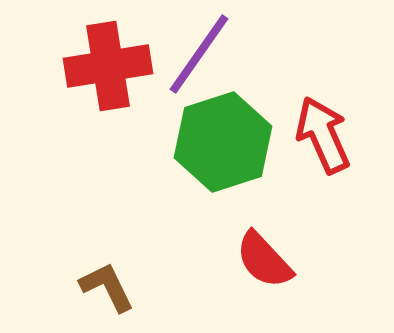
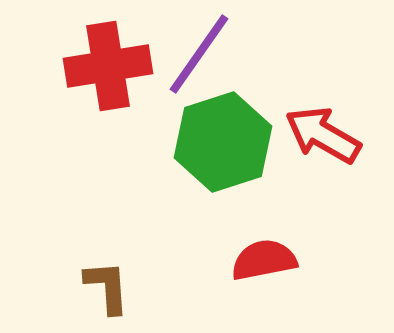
red arrow: rotated 36 degrees counterclockwise
red semicircle: rotated 122 degrees clockwise
brown L-shape: rotated 22 degrees clockwise
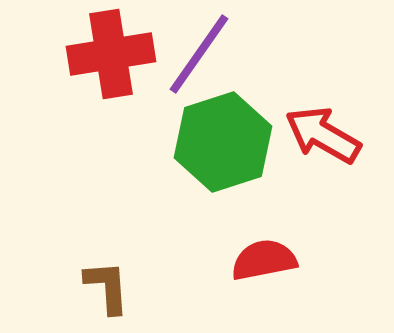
red cross: moved 3 px right, 12 px up
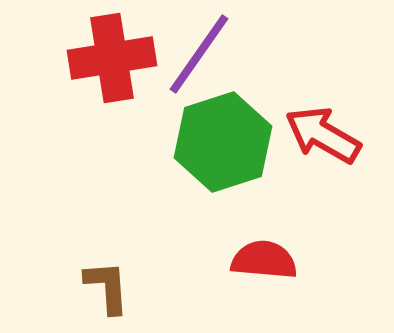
red cross: moved 1 px right, 4 px down
red semicircle: rotated 16 degrees clockwise
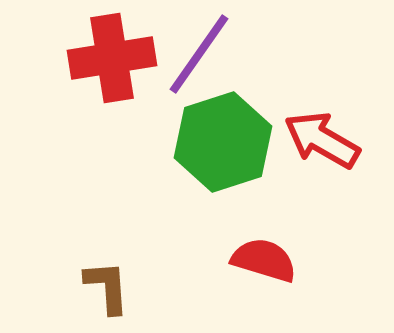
red arrow: moved 1 px left, 5 px down
red semicircle: rotated 12 degrees clockwise
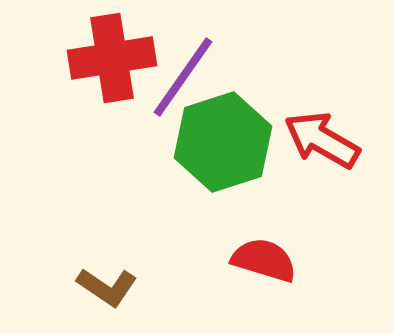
purple line: moved 16 px left, 23 px down
brown L-shape: rotated 128 degrees clockwise
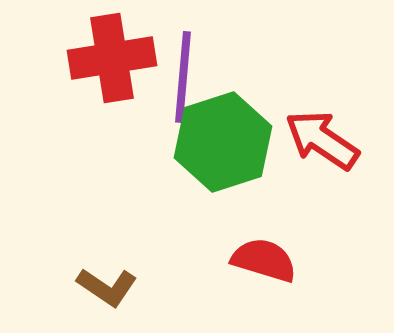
purple line: rotated 30 degrees counterclockwise
red arrow: rotated 4 degrees clockwise
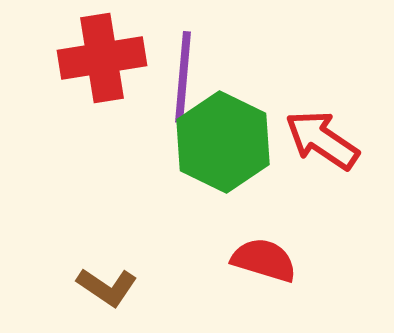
red cross: moved 10 px left
green hexagon: rotated 16 degrees counterclockwise
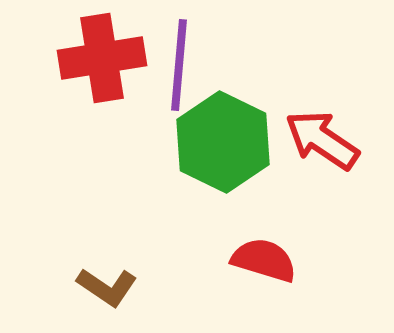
purple line: moved 4 px left, 12 px up
